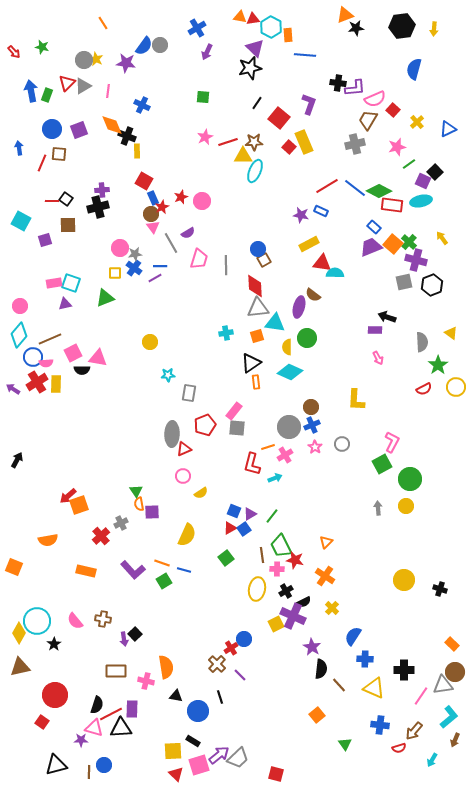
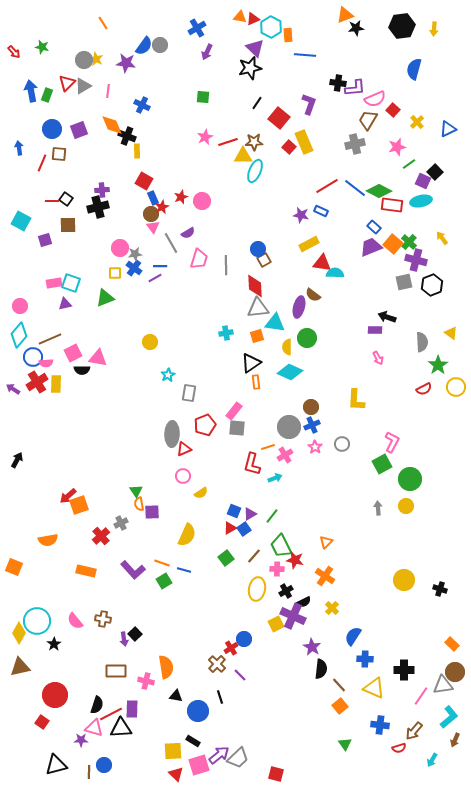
red triangle at (253, 19): rotated 16 degrees counterclockwise
cyan star at (168, 375): rotated 24 degrees counterclockwise
brown line at (262, 555): moved 8 px left, 1 px down; rotated 49 degrees clockwise
orange square at (317, 715): moved 23 px right, 9 px up
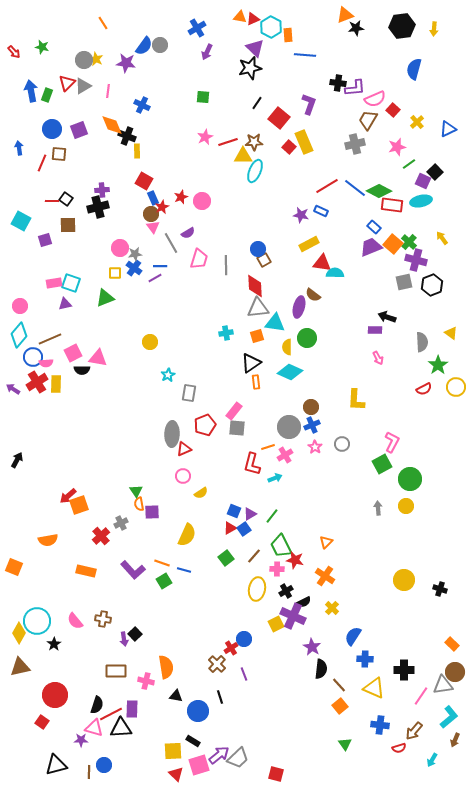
purple line at (240, 675): moved 4 px right, 1 px up; rotated 24 degrees clockwise
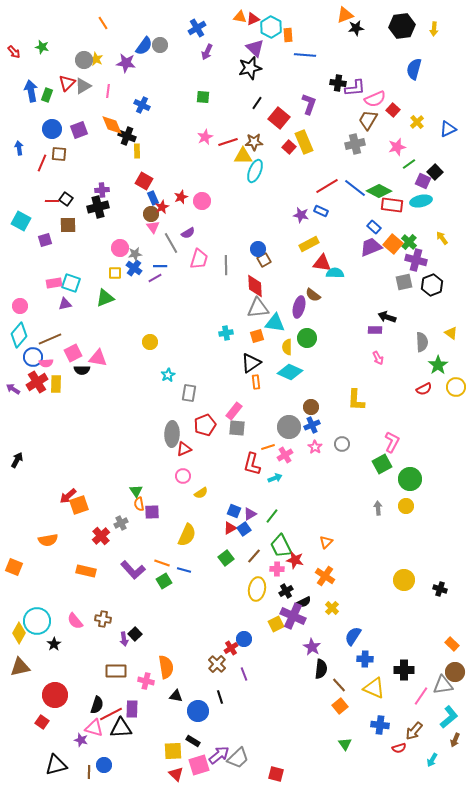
purple star at (81, 740): rotated 16 degrees clockwise
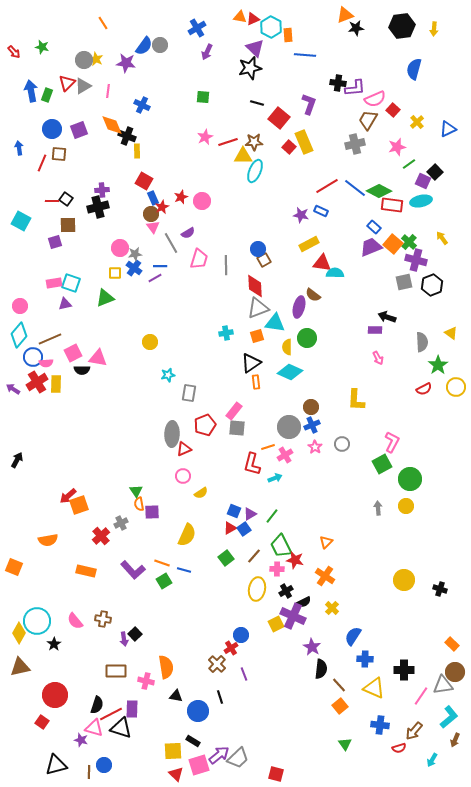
black line at (257, 103): rotated 72 degrees clockwise
purple square at (45, 240): moved 10 px right, 2 px down
gray triangle at (258, 308): rotated 15 degrees counterclockwise
cyan star at (168, 375): rotated 16 degrees clockwise
blue circle at (244, 639): moved 3 px left, 4 px up
black triangle at (121, 728): rotated 20 degrees clockwise
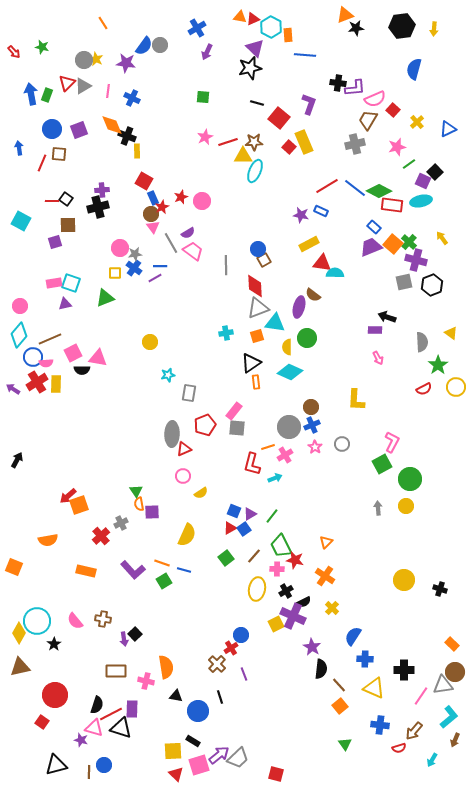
blue arrow at (31, 91): moved 3 px down
blue cross at (142, 105): moved 10 px left, 7 px up
pink trapezoid at (199, 259): moved 6 px left, 8 px up; rotated 70 degrees counterclockwise
